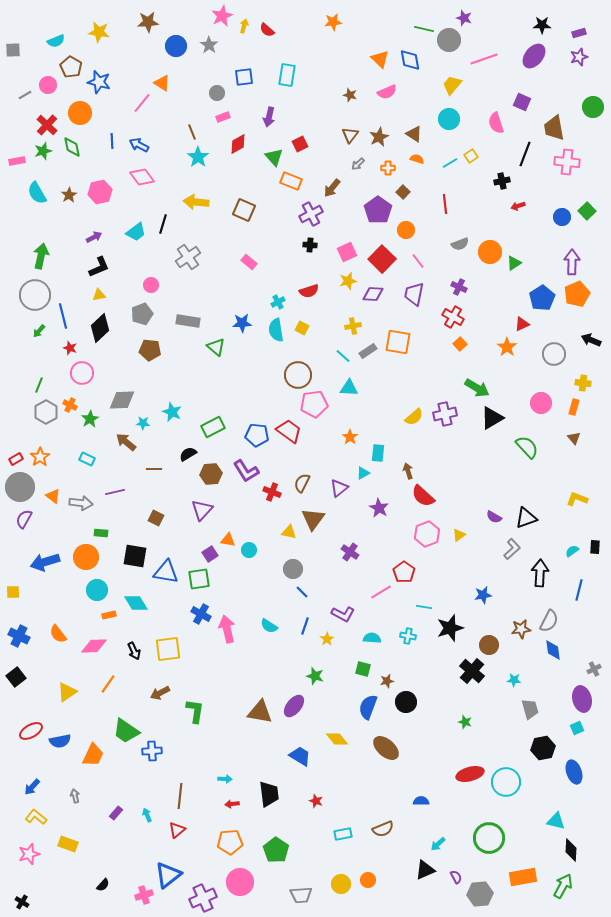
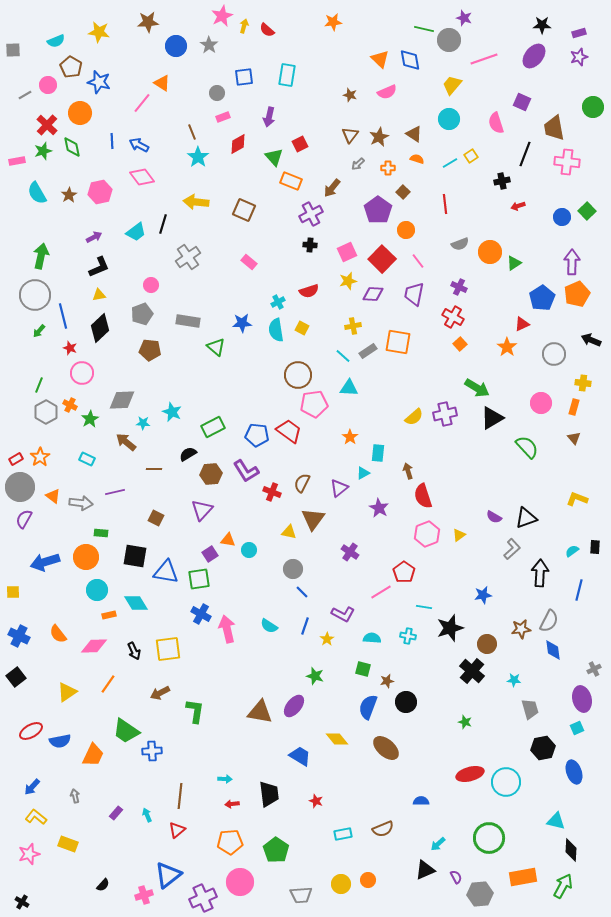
red semicircle at (423, 496): rotated 30 degrees clockwise
brown circle at (489, 645): moved 2 px left, 1 px up
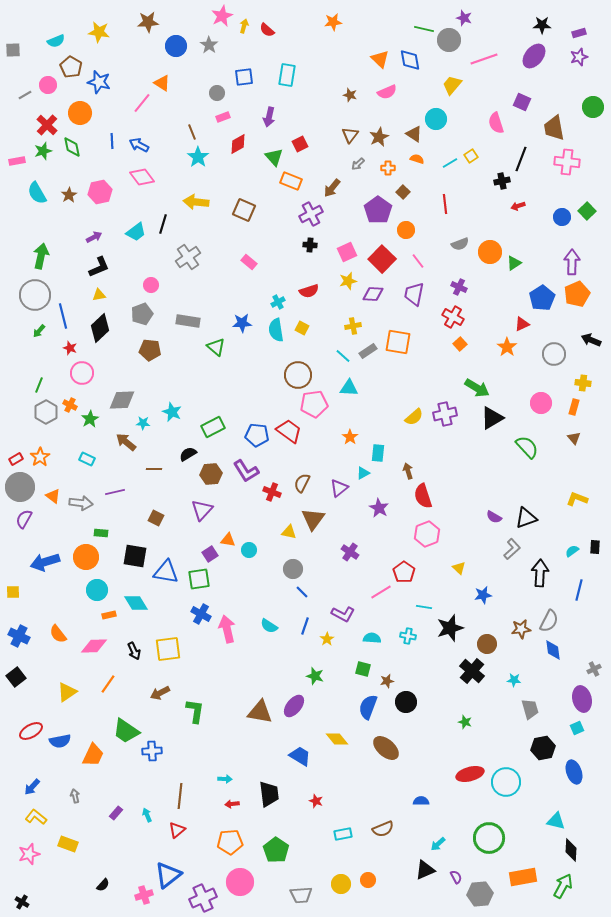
cyan circle at (449, 119): moved 13 px left
black line at (525, 154): moved 4 px left, 5 px down
yellow triangle at (459, 535): moved 33 px down; rotated 40 degrees counterclockwise
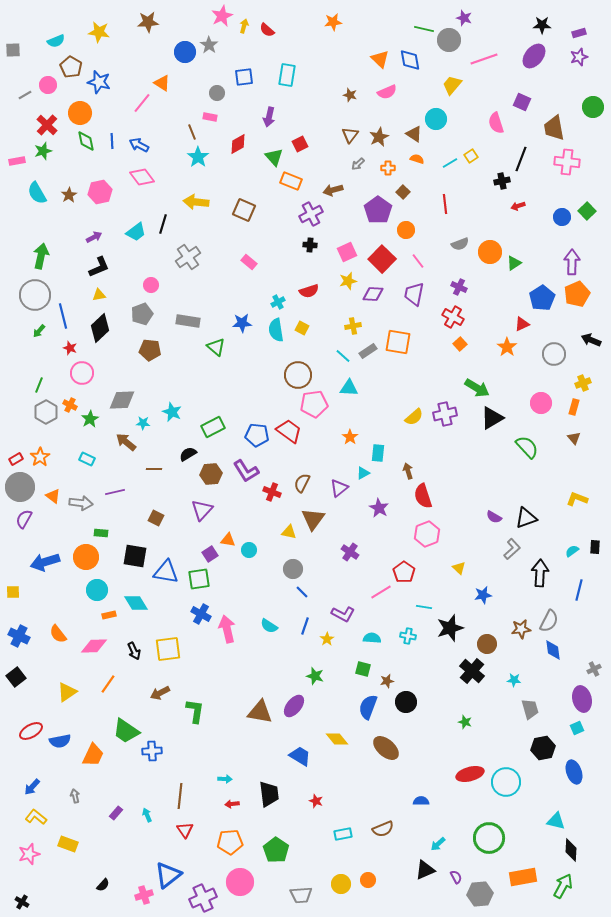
blue circle at (176, 46): moved 9 px right, 6 px down
pink rectangle at (223, 117): moved 13 px left; rotated 32 degrees clockwise
green diamond at (72, 147): moved 14 px right, 6 px up
brown arrow at (332, 188): moved 1 px right, 2 px down; rotated 36 degrees clockwise
yellow cross at (583, 383): rotated 28 degrees counterclockwise
red triangle at (177, 830): moved 8 px right; rotated 24 degrees counterclockwise
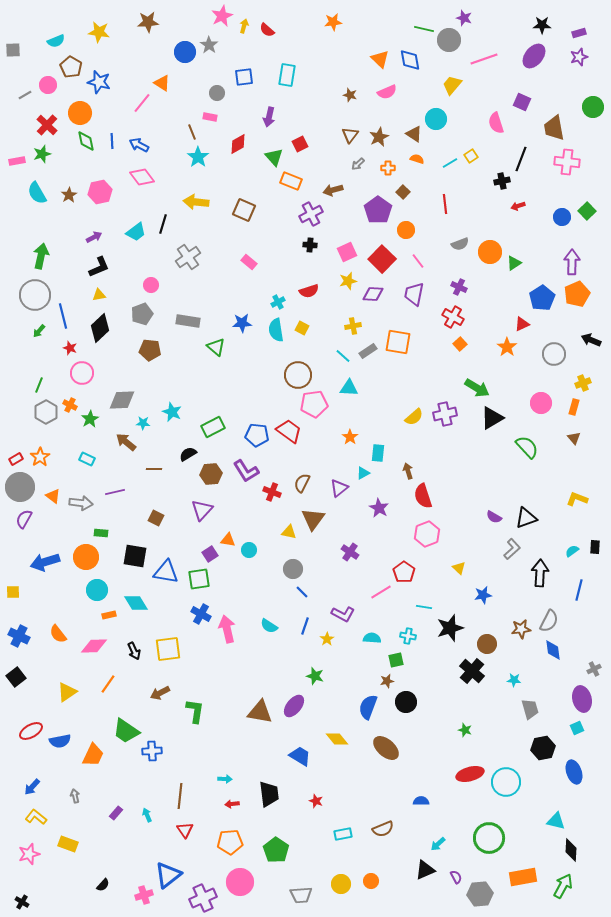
green star at (43, 151): moved 1 px left, 3 px down
green square at (363, 669): moved 33 px right, 9 px up; rotated 28 degrees counterclockwise
green star at (465, 722): moved 8 px down
orange circle at (368, 880): moved 3 px right, 1 px down
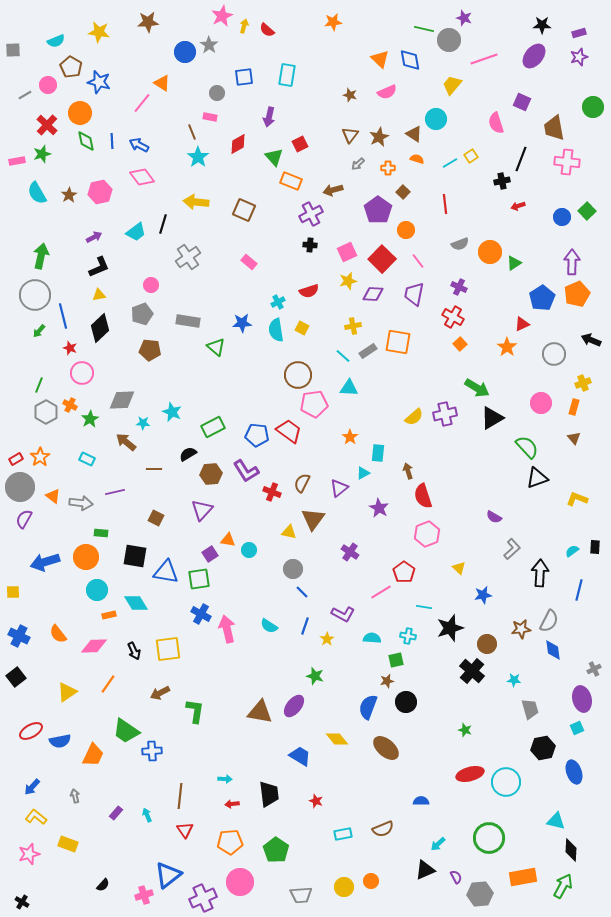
black triangle at (526, 518): moved 11 px right, 40 px up
yellow circle at (341, 884): moved 3 px right, 3 px down
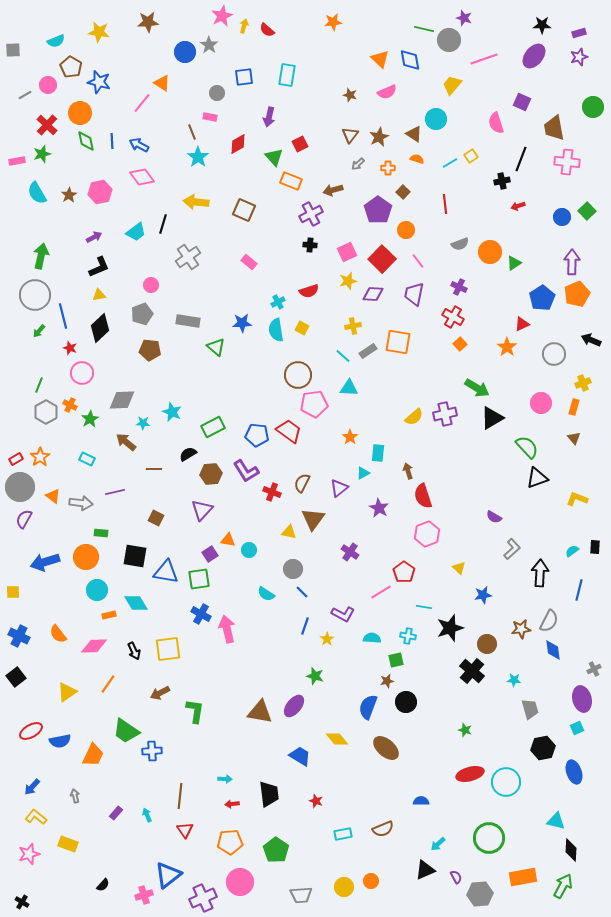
cyan semicircle at (269, 626): moved 3 px left, 32 px up
